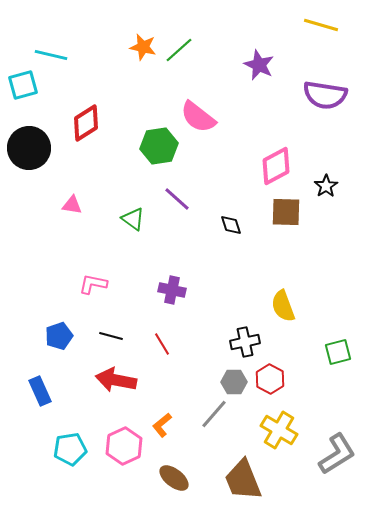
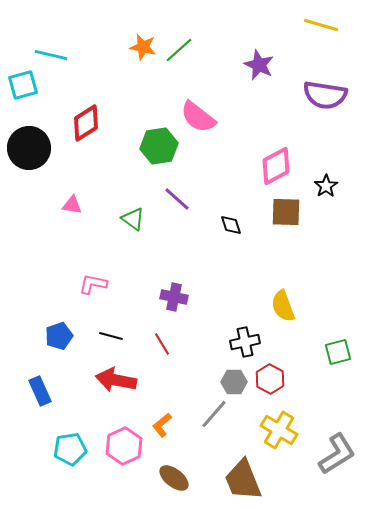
purple cross: moved 2 px right, 7 px down
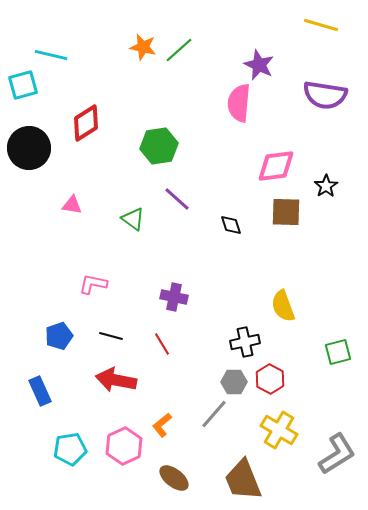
pink semicircle: moved 41 px right, 14 px up; rotated 57 degrees clockwise
pink diamond: rotated 21 degrees clockwise
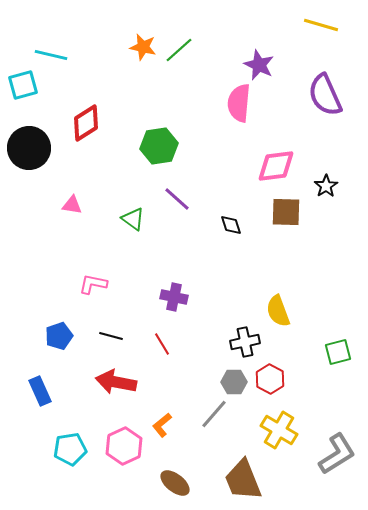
purple semicircle: rotated 57 degrees clockwise
yellow semicircle: moved 5 px left, 5 px down
red arrow: moved 2 px down
brown ellipse: moved 1 px right, 5 px down
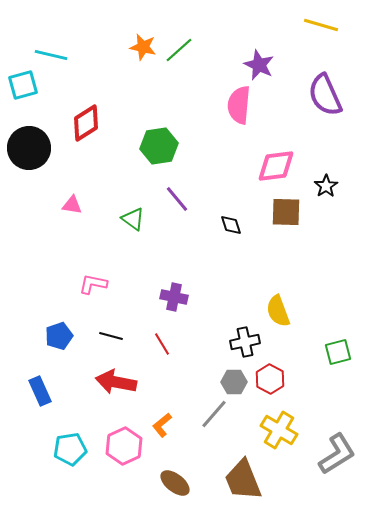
pink semicircle: moved 2 px down
purple line: rotated 8 degrees clockwise
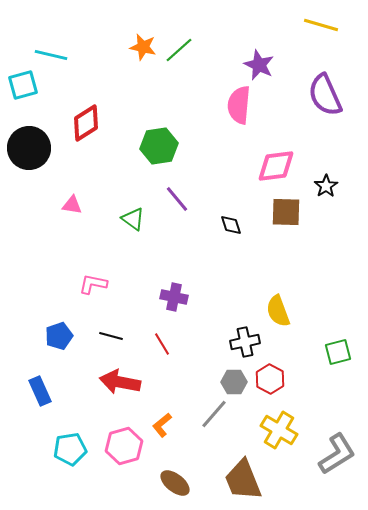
red arrow: moved 4 px right
pink hexagon: rotated 9 degrees clockwise
